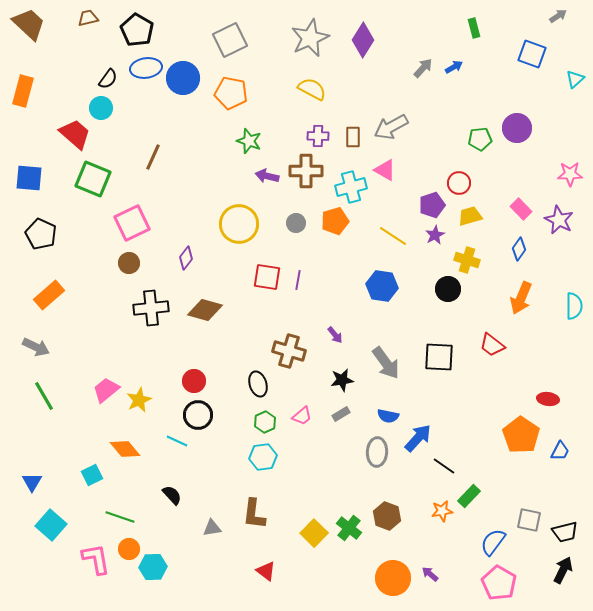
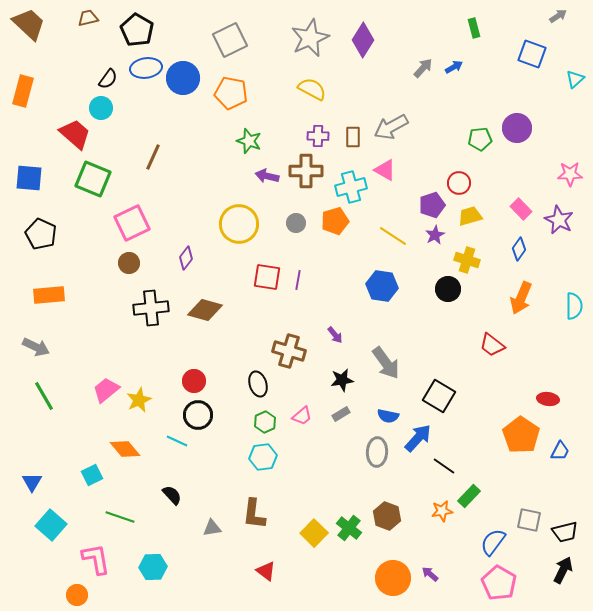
orange rectangle at (49, 295): rotated 36 degrees clockwise
black square at (439, 357): moved 39 px down; rotated 28 degrees clockwise
orange circle at (129, 549): moved 52 px left, 46 px down
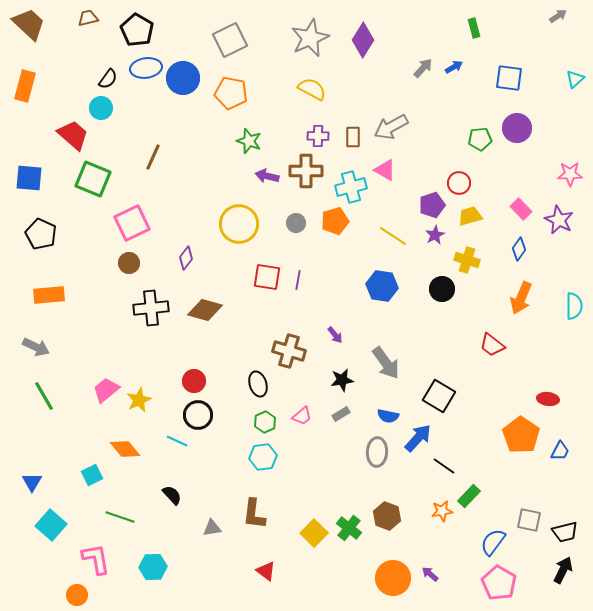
blue square at (532, 54): moved 23 px left, 24 px down; rotated 12 degrees counterclockwise
orange rectangle at (23, 91): moved 2 px right, 5 px up
red trapezoid at (75, 134): moved 2 px left, 1 px down
black circle at (448, 289): moved 6 px left
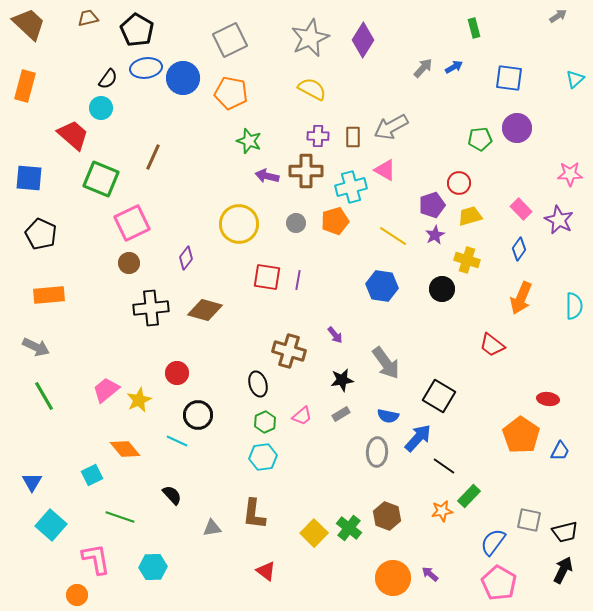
green square at (93, 179): moved 8 px right
red circle at (194, 381): moved 17 px left, 8 px up
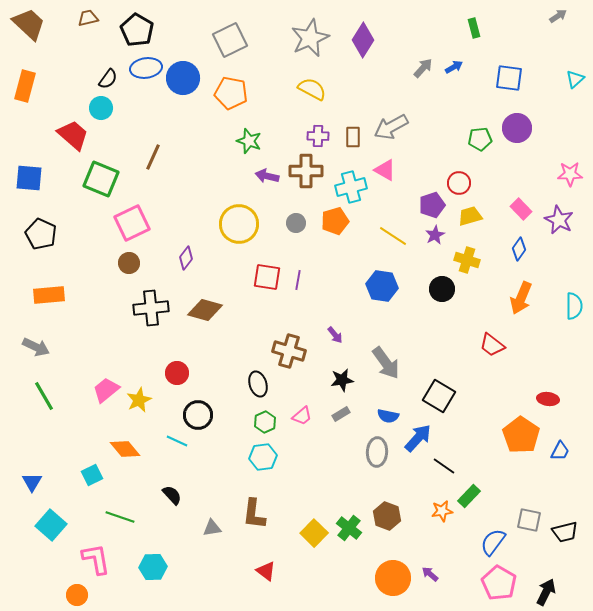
black arrow at (563, 570): moved 17 px left, 22 px down
